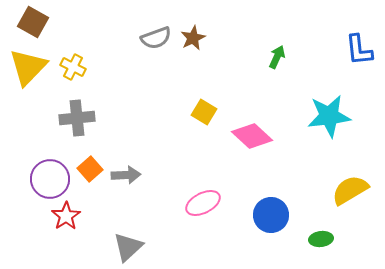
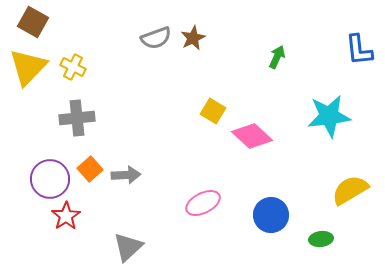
yellow square: moved 9 px right, 1 px up
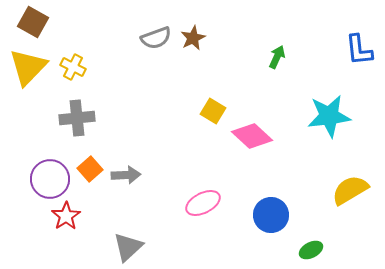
green ellipse: moved 10 px left, 11 px down; rotated 20 degrees counterclockwise
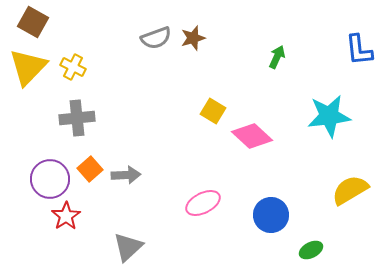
brown star: rotated 10 degrees clockwise
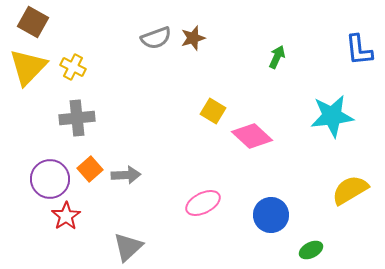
cyan star: moved 3 px right
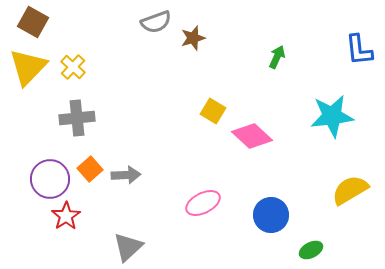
gray semicircle: moved 16 px up
yellow cross: rotated 15 degrees clockwise
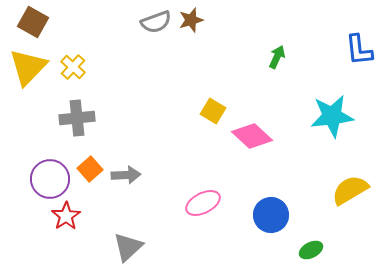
brown star: moved 2 px left, 18 px up
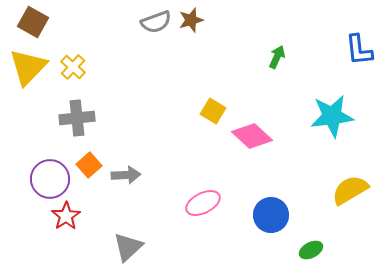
orange square: moved 1 px left, 4 px up
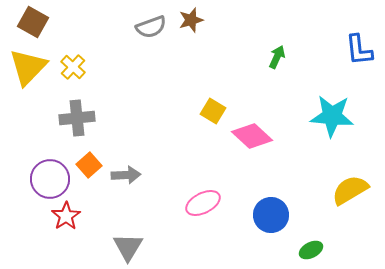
gray semicircle: moved 5 px left, 5 px down
cyan star: rotated 12 degrees clockwise
gray triangle: rotated 16 degrees counterclockwise
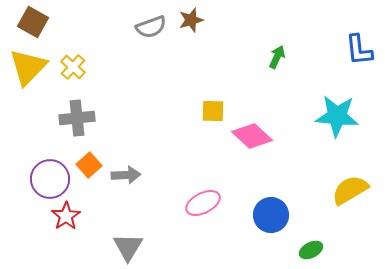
yellow square: rotated 30 degrees counterclockwise
cyan star: moved 5 px right
